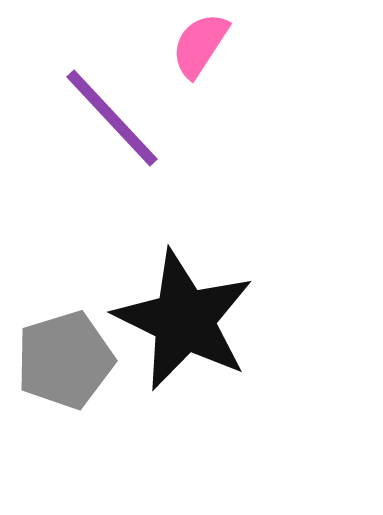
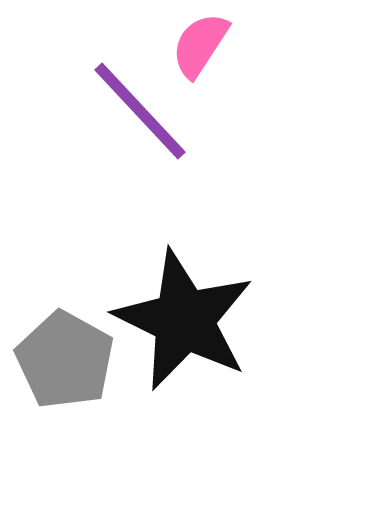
purple line: moved 28 px right, 7 px up
gray pentagon: rotated 26 degrees counterclockwise
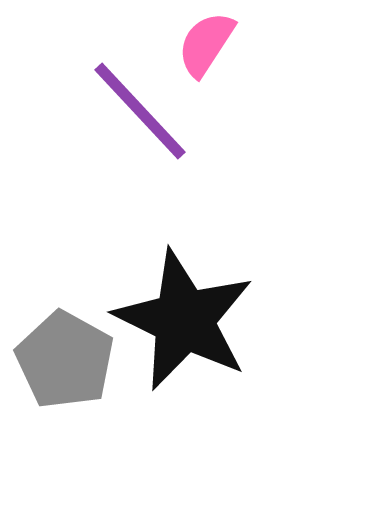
pink semicircle: moved 6 px right, 1 px up
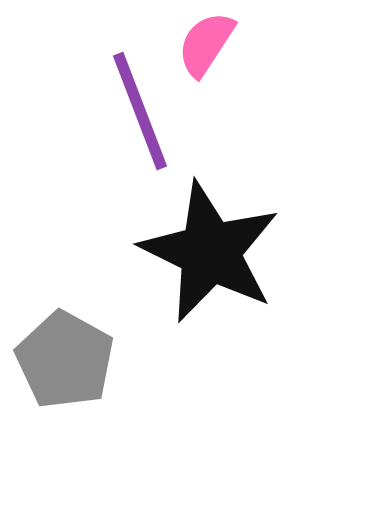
purple line: rotated 22 degrees clockwise
black star: moved 26 px right, 68 px up
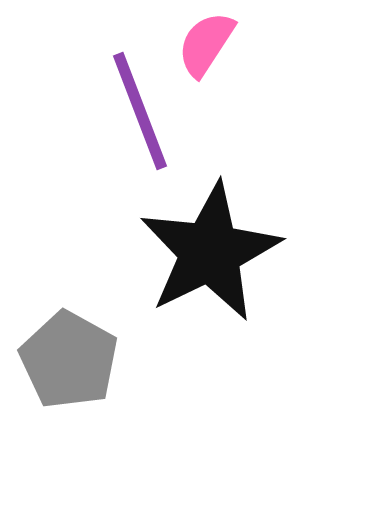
black star: rotated 20 degrees clockwise
gray pentagon: moved 4 px right
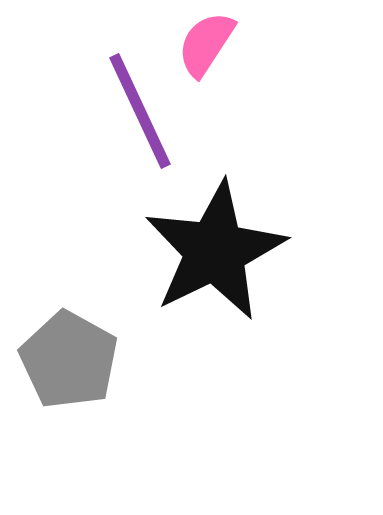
purple line: rotated 4 degrees counterclockwise
black star: moved 5 px right, 1 px up
